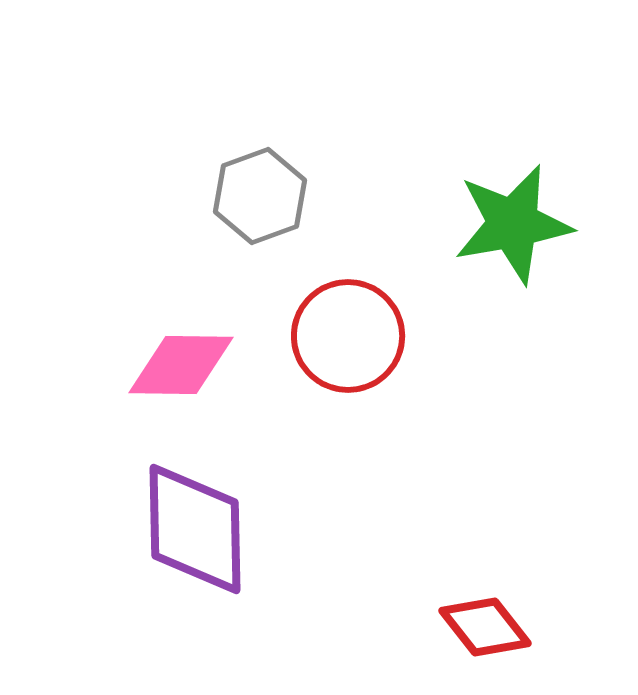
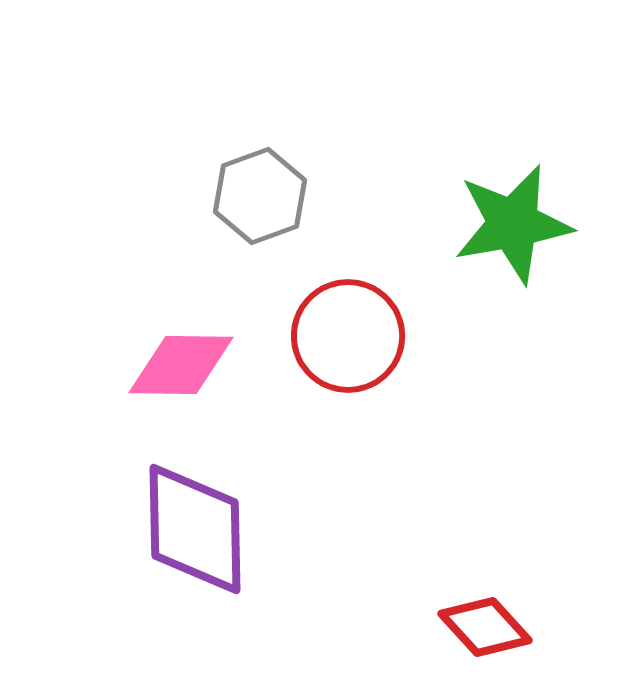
red diamond: rotated 4 degrees counterclockwise
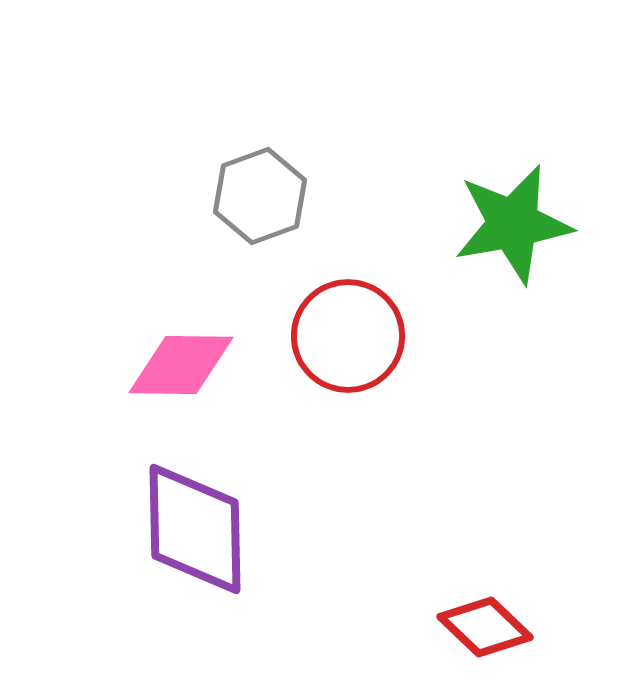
red diamond: rotated 4 degrees counterclockwise
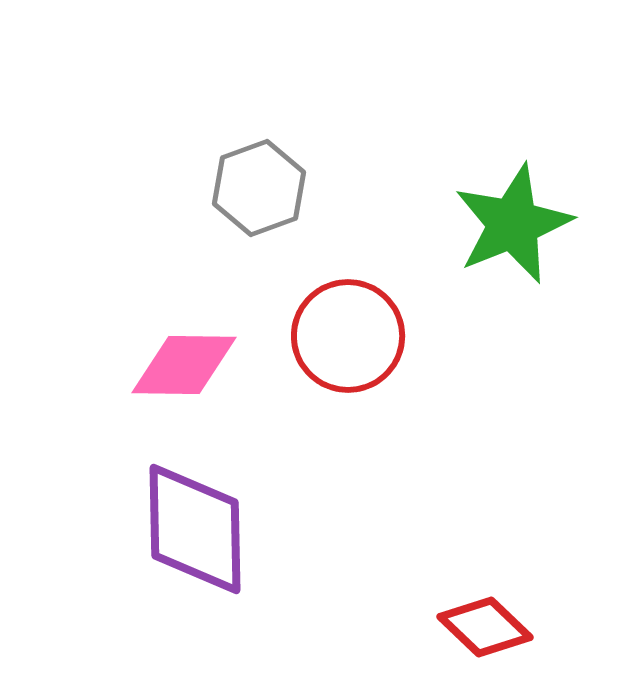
gray hexagon: moved 1 px left, 8 px up
green star: rotated 12 degrees counterclockwise
pink diamond: moved 3 px right
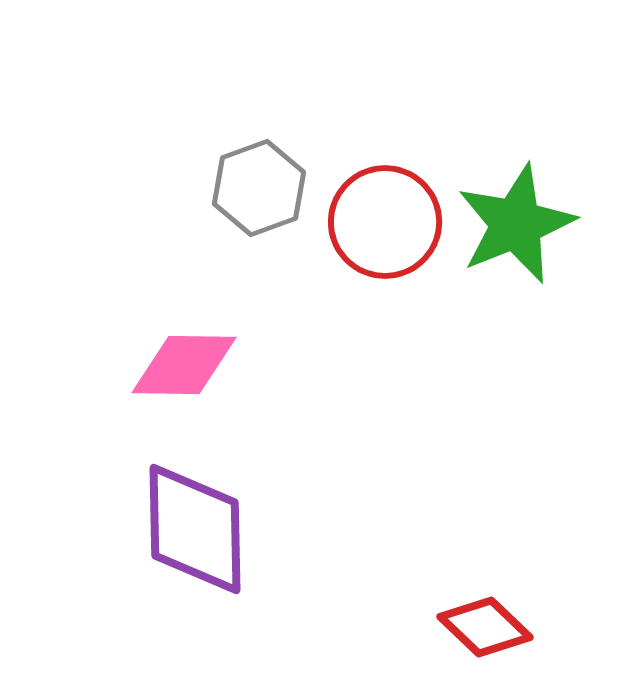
green star: moved 3 px right
red circle: moved 37 px right, 114 px up
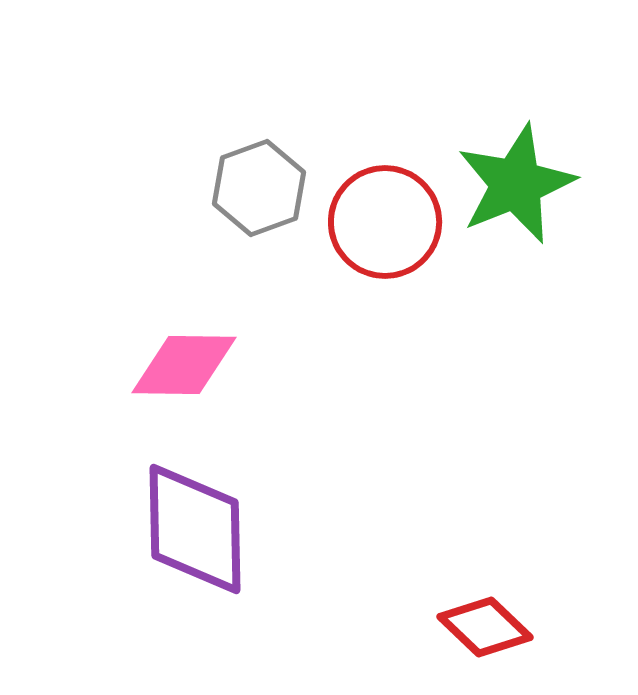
green star: moved 40 px up
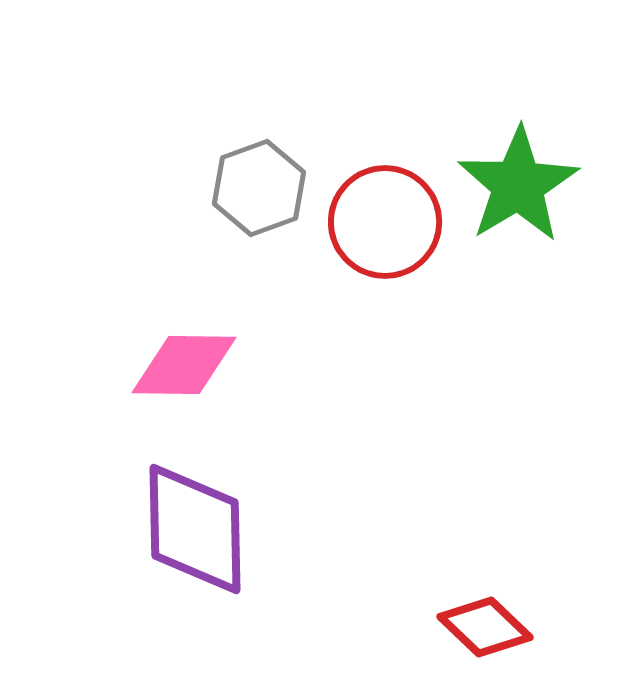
green star: moved 2 px right, 1 px down; rotated 9 degrees counterclockwise
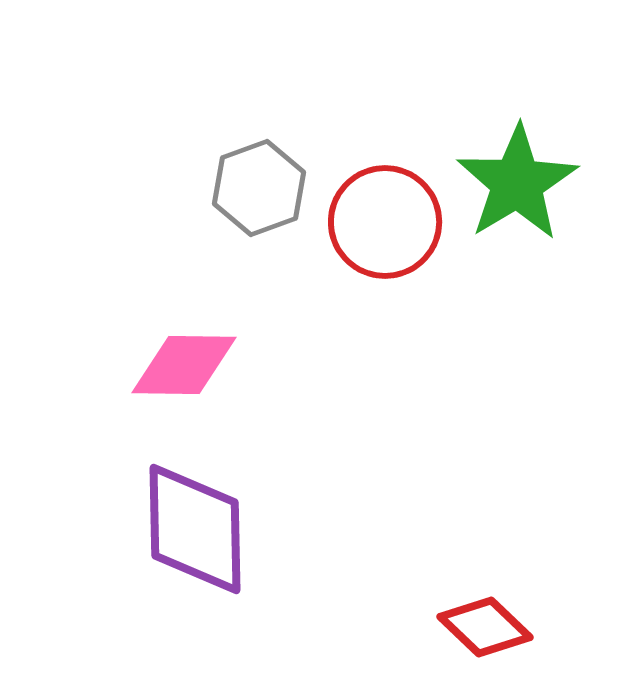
green star: moved 1 px left, 2 px up
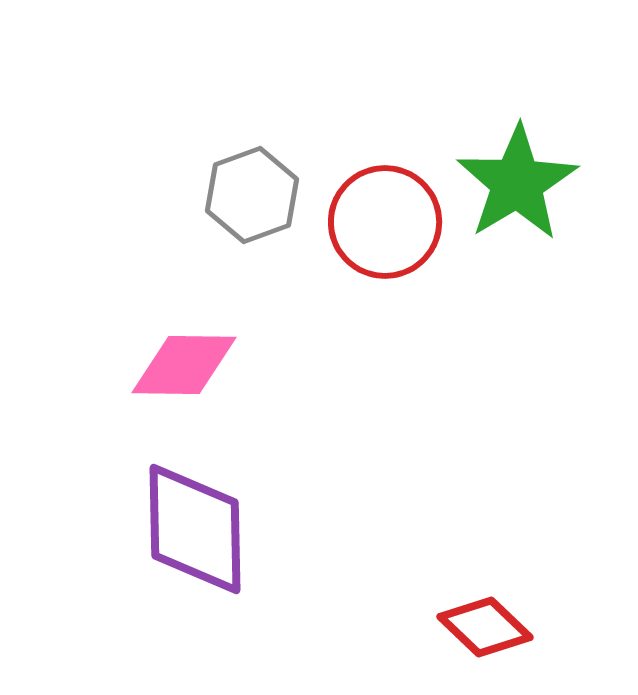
gray hexagon: moved 7 px left, 7 px down
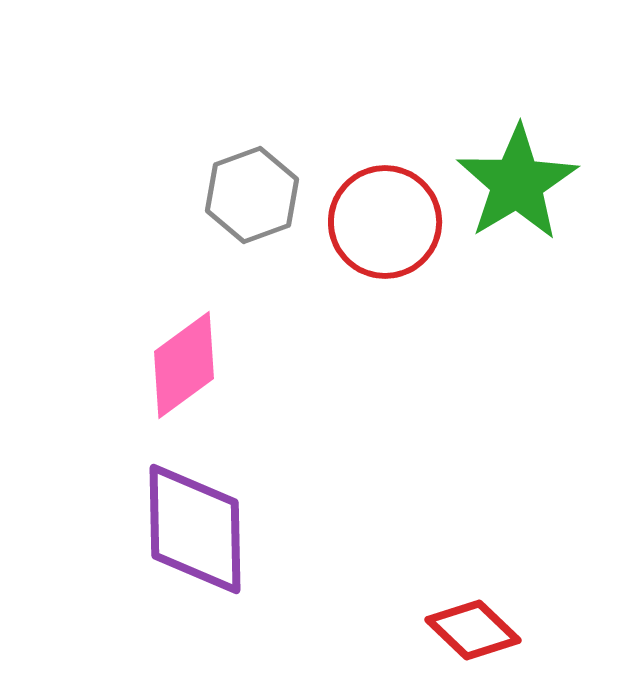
pink diamond: rotated 37 degrees counterclockwise
red diamond: moved 12 px left, 3 px down
